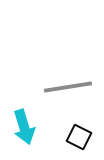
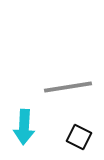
cyan arrow: rotated 20 degrees clockwise
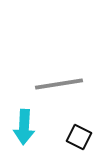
gray line: moved 9 px left, 3 px up
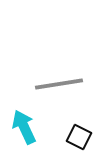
cyan arrow: rotated 152 degrees clockwise
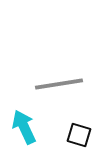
black square: moved 2 px up; rotated 10 degrees counterclockwise
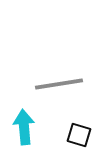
cyan arrow: rotated 20 degrees clockwise
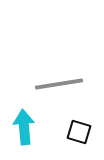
black square: moved 3 px up
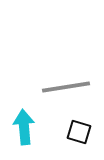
gray line: moved 7 px right, 3 px down
